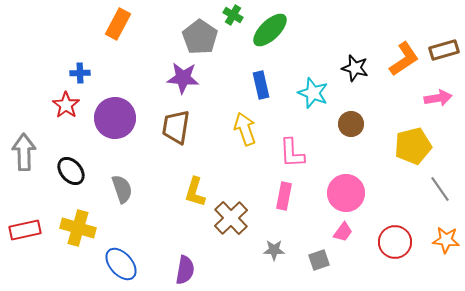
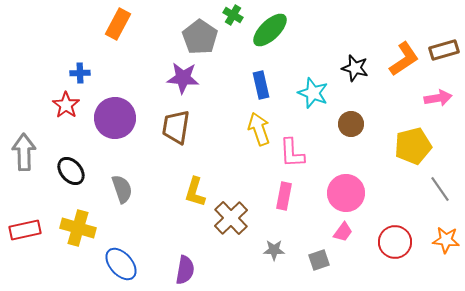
yellow arrow: moved 14 px right
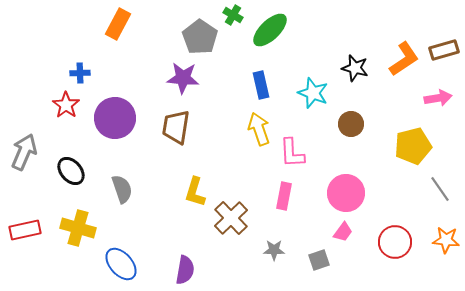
gray arrow: rotated 24 degrees clockwise
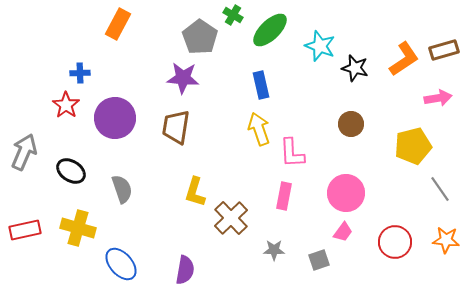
cyan star: moved 7 px right, 47 px up
black ellipse: rotated 16 degrees counterclockwise
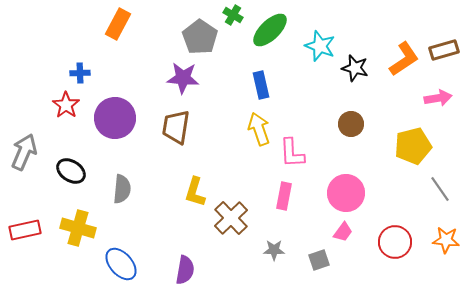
gray semicircle: rotated 24 degrees clockwise
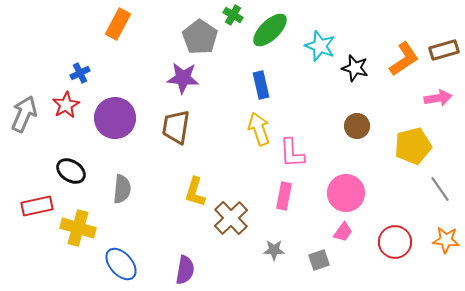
blue cross: rotated 24 degrees counterclockwise
red star: rotated 8 degrees clockwise
brown circle: moved 6 px right, 2 px down
gray arrow: moved 38 px up
red rectangle: moved 12 px right, 24 px up
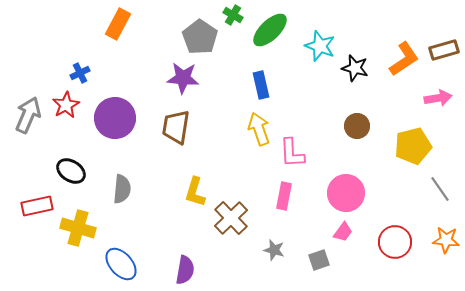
gray arrow: moved 4 px right, 1 px down
gray star: rotated 15 degrees clockwise
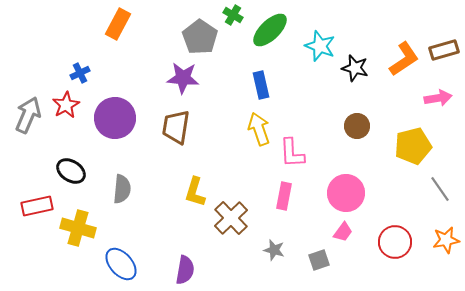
orange star: rotated 16 degrees counterclockwise
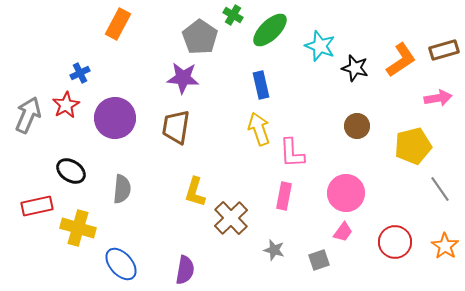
orange L-shape: moved 3 px left, 1 px down
orange star: moved 1 px left, 6 px down; rotated 28 degrees counterclockwise
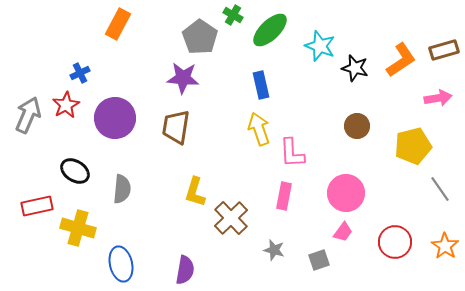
black ellipse: moved 4 px right
blue ellipse: rotated 28 degrees clockwise
